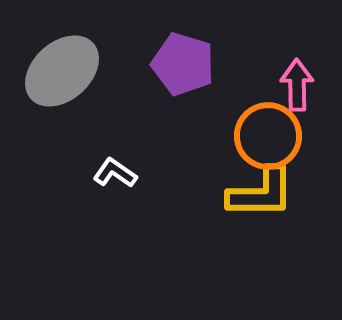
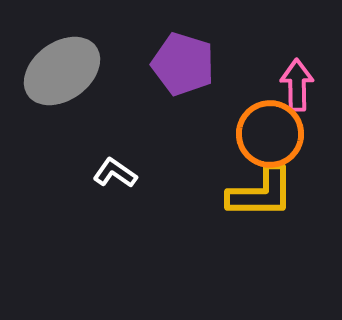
gray ellipse: rotated 6 degrees clockwise
orange circle: moved 2 px right, 2 px up
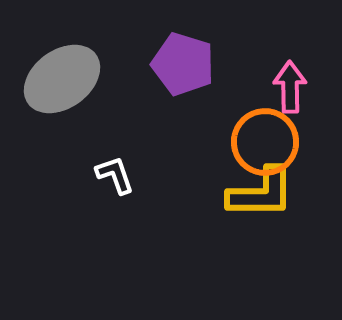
gray ellipse: moved 8 px down
pink arrow: moved 7 px left, 2 px down
orange circle: moved 5 px left, 8 px down
white L-shape: moved 2 px down; rotated 36 degrees clockwise
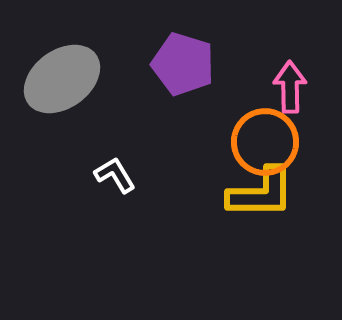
white L-shape: rotated 12 degrees counterclockwise
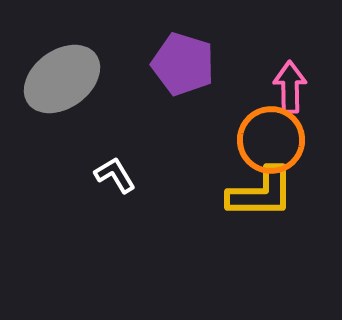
orange circle: moved 6 px right, 2 px up
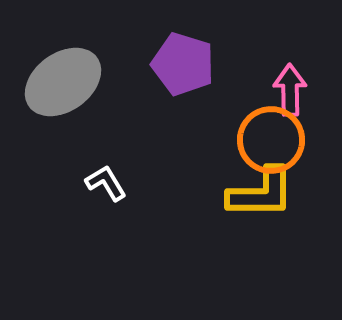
gray ellipse: moved 1 px right, 3 px down
pink arrow: moved 3 px down
white L-shape: moved 9 px left, 8 px down
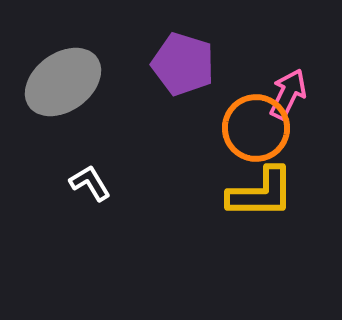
pink arrow: moved 2 px left, 4 px down; rotated 27 degrees clockwise
orange circle: moved 15 px left, 12 px up
white L-shape: moved 16 px left
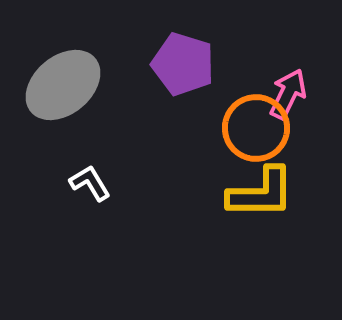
gray ellipse: moved 3 px down; rotated 4 degrees counterclockwise
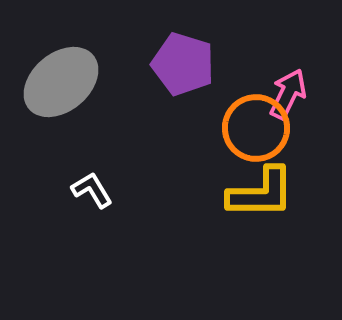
gray ellipse: moved 2 px left, 3 px up
white L-shape: moved 2 px right, 7 px down
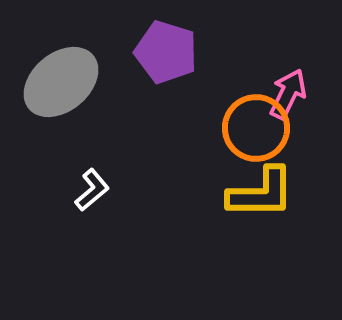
purple pentagon: moved 17 px left, 12 px up
white L-shape: rotated 81 degrees clockwise
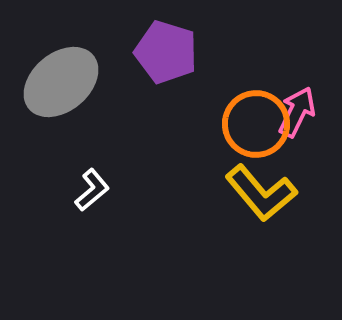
pink arrow: moved 9 px right, 18 px down
orange circle: moved 4 px up
yellow L-shape: rotated 50 degrees clockwise
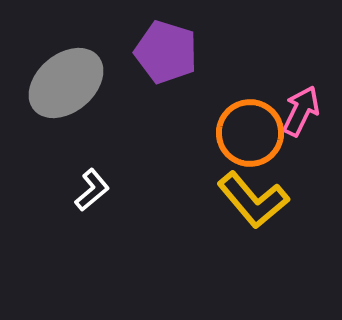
gray ellipse: moved 5 px right, 1 px down
pink arrow: moved 4 px right, 1 px up
orange circle: moved 6 px left, 9 px down
yellow L-shape: moved 8 px left, 7 px down
